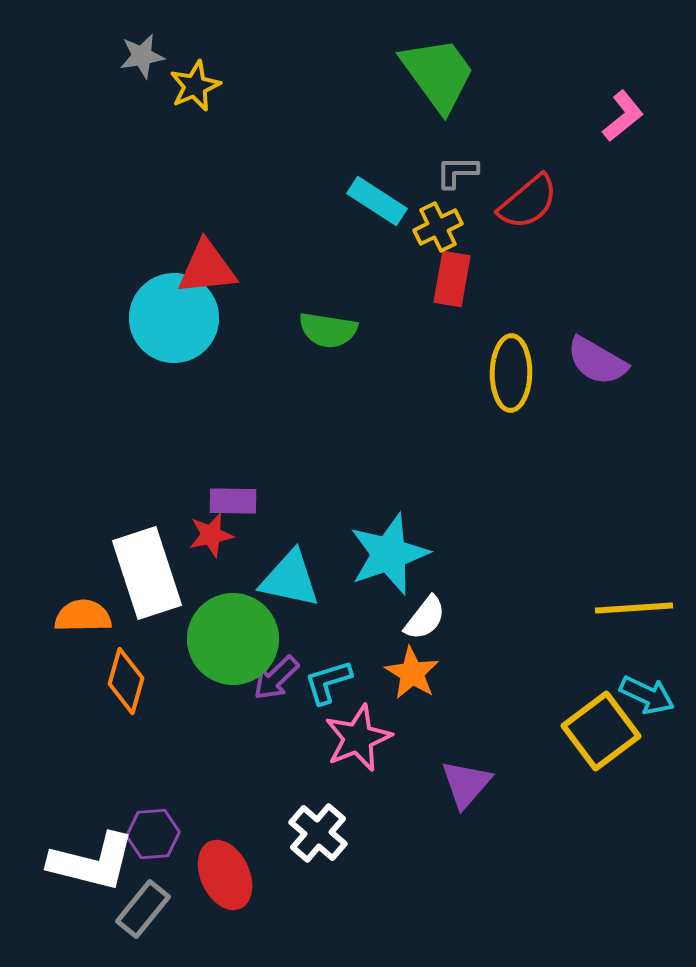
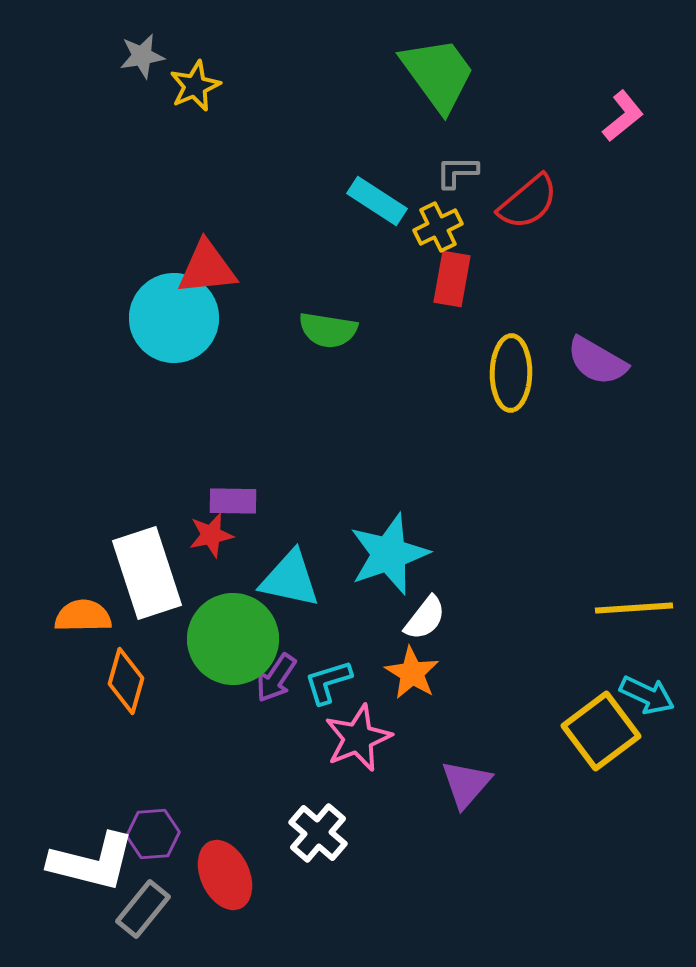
purple arrow: rotated 12 degrees counterclockwise
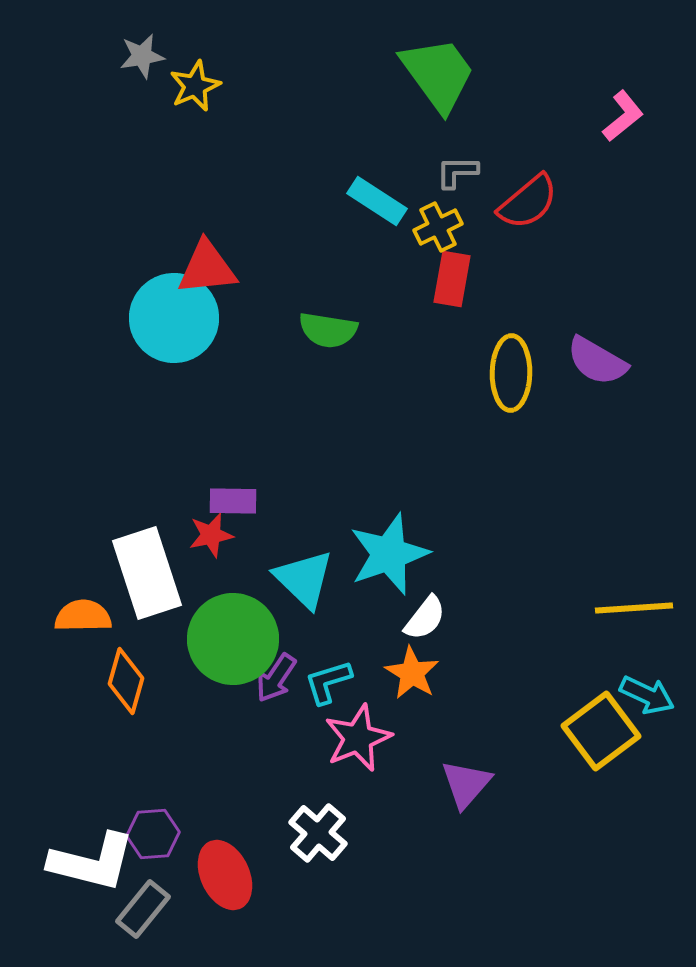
cyan triangle: moved 14 px right; rotated 32 degrees clockwise
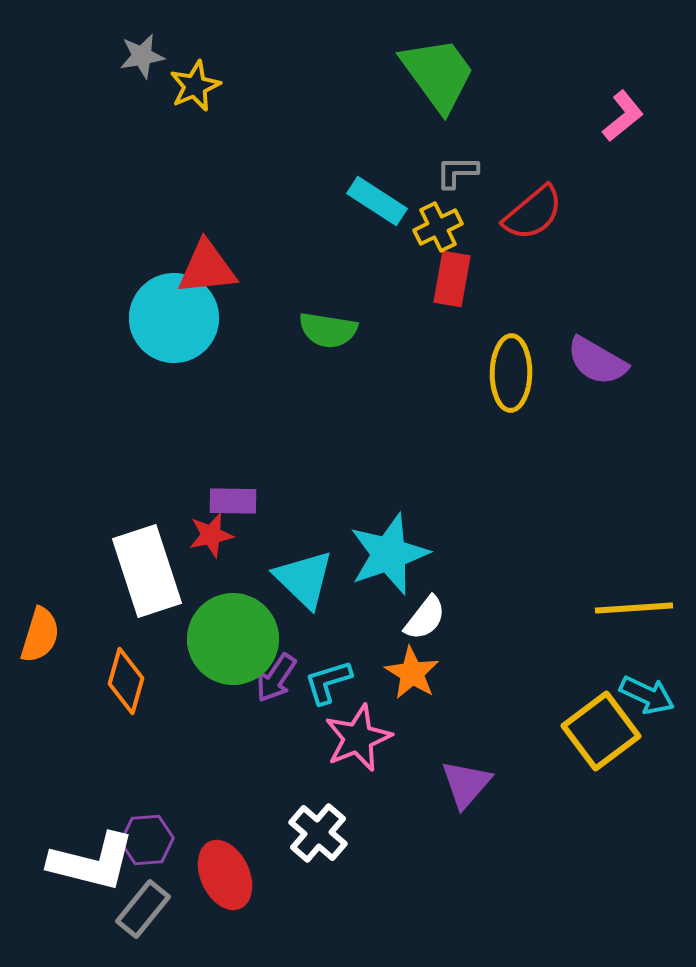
red semicircle: moved 5 px right, 11 px down
white rectangle: moved 2 px up
orange semicircle: moved 43 px left, 19 px down; rotated 108 degrees clockwise
purple hexagon: moved 6 px left, 6 px down
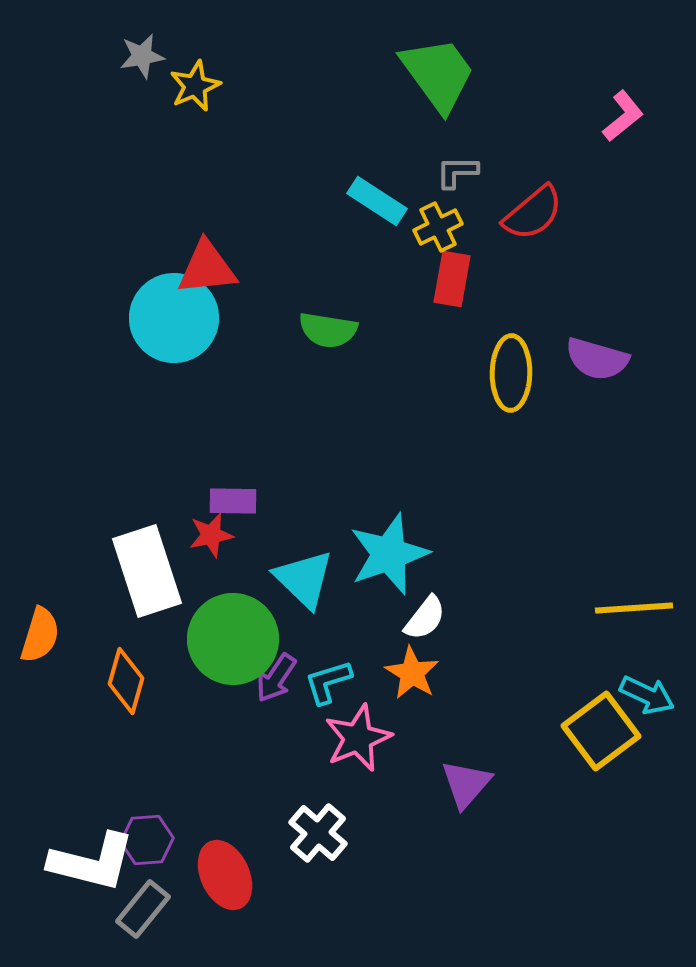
purple semicircle: moved 2 px up; rotated 14 degrees counterclockwise
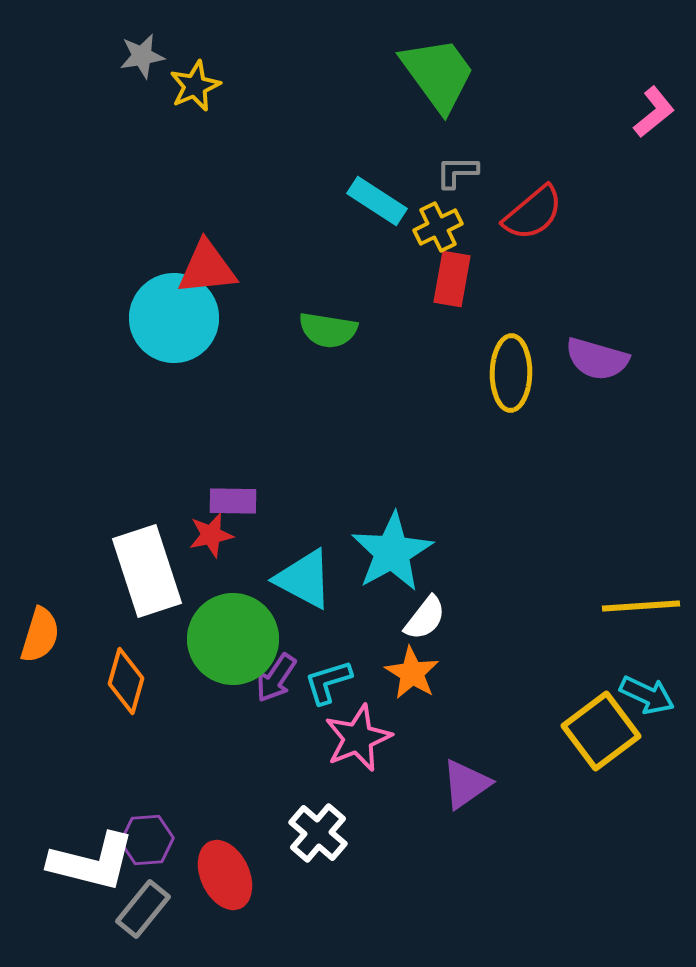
pink L-shape: moved 31 px right, 4 px up
cyan star: moved 3 px right, 2 px up; rotated 10 degrees counterclockwise
cyan triangle: rotated 16 degrees counterclockwise
yellow line: moved 7 px right, 2 px up
purple triangle: rotated 14 degrees clockwise
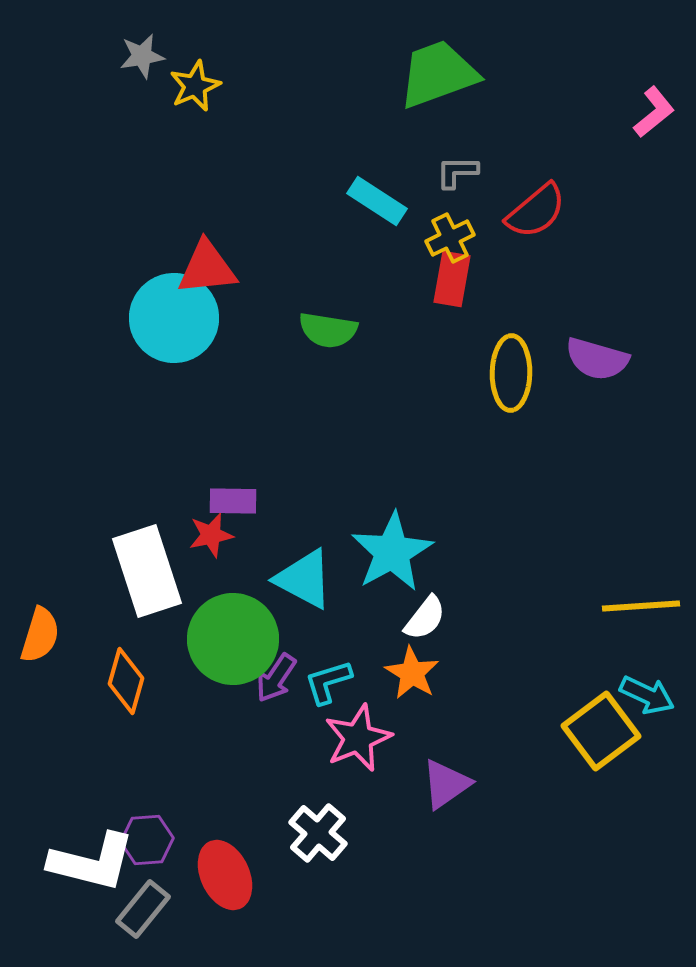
green trapezoid: rotated 74 degrees counterclockwise
red semicircle: moved 3 px right, 2 px up
yellow cross: moved 12 px right, 11 px down
purple triangle: moved 20 px left
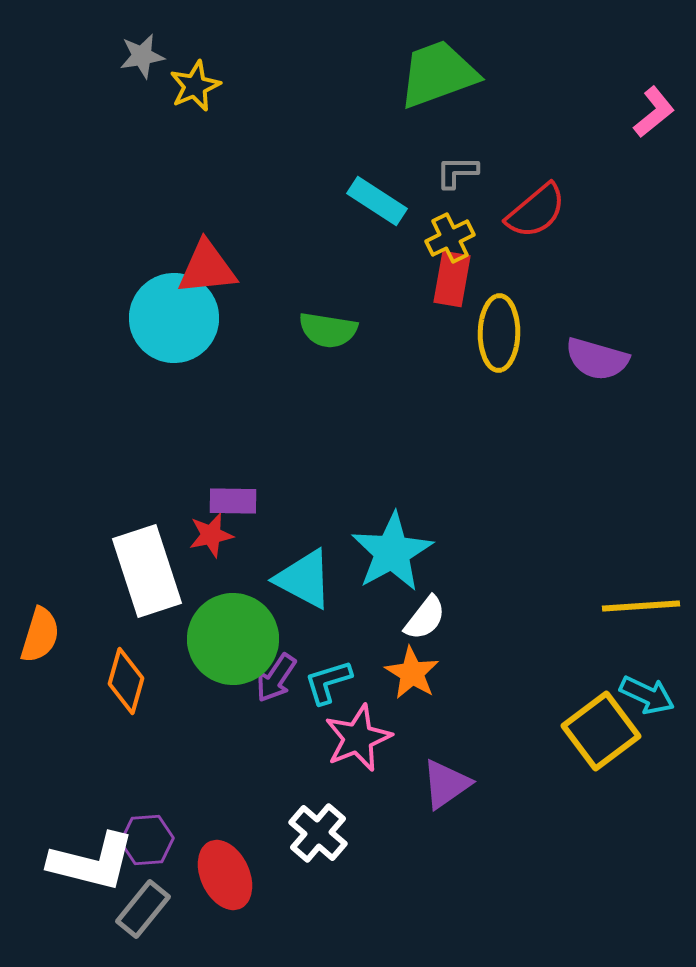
yellow ellipse: moved 12 px left, 40 px up
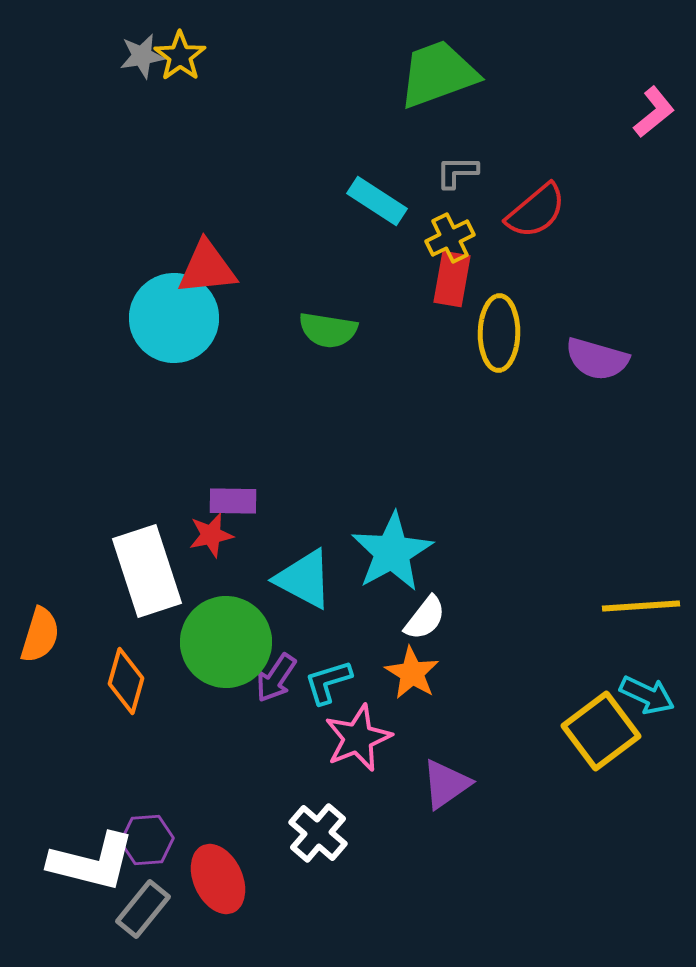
yellow star: moved 15 px left, 30 px up; rotated 12 degrees counterclockwise
green circle: moved 7 px left, 3 px down
red ellipse: moved 7 px left, 4 px down
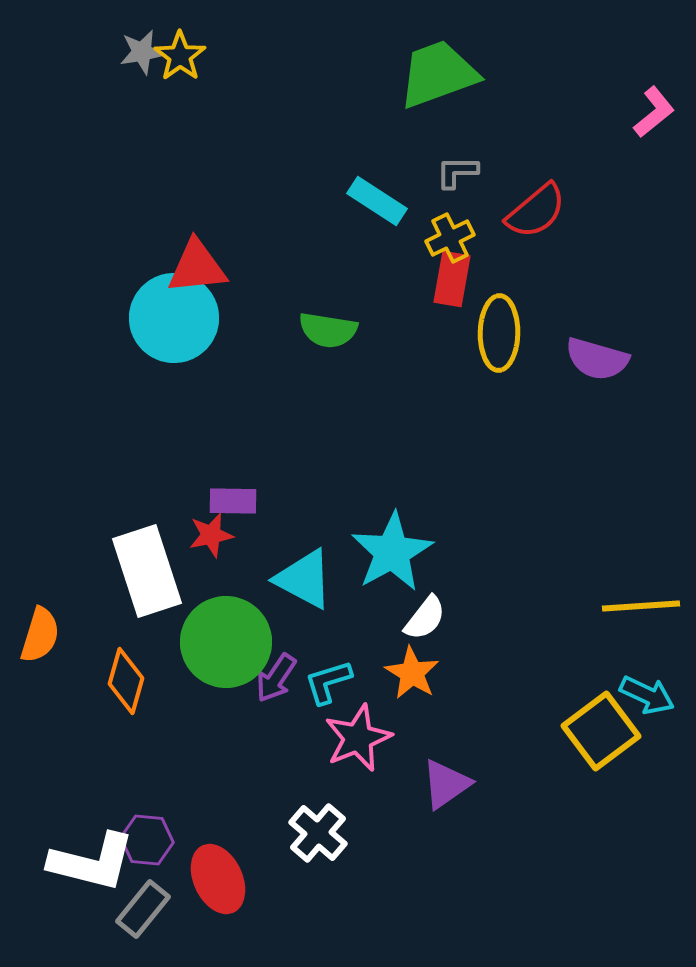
gray star: moved 4 px up
red triangle: moved 10 px left, 1 px up
purple hexagon: rotated 9 degrees clockwise
